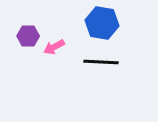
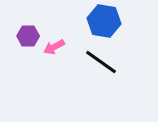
blue hexagon: moved 2 px right, 2 px up
black line: rotated 32 degrees clockwise
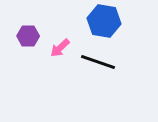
pink arrow: moved 6 px right, 1 px down; rotated 15 degrees counterclockwise
black line: moved 3 px left; rotated 16 degrees counterclockwise
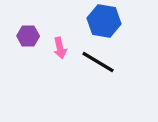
pink arrow: rotated 60 degrees counterclockwise
black line: rotated 12 degrees clockwise
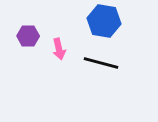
pink arrow: moved 1 px left, 1 px down
black line: moved 3 px right, 1 px down; rotated 16 degrees counterclockwise
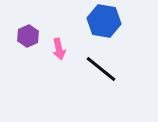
purple hexagon: rotated 25 degrees counterclockwise
black line: moved 6 px down; rotated 24 degrees clockwise
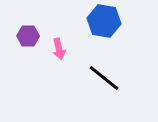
purple hexagon: rotated 25 degrees clockwise
black line: moved 3 px right, 9 px down
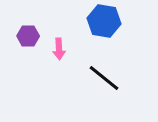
pink arrow: rotated 10 degrees clockwise
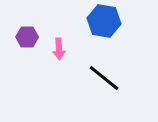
purple hexagon: moved 1 px left, 1 px down
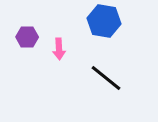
black line: moved 2 px right
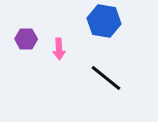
purple hexagon: moved 1 px left, 2 px down
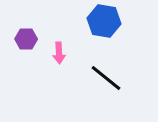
pink arrow: moved 4 px down
